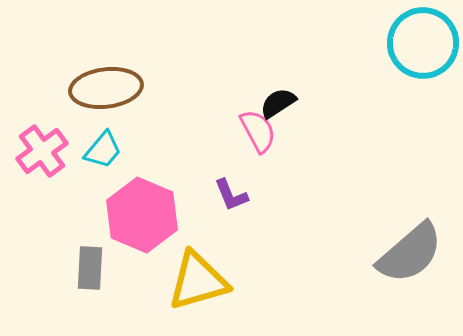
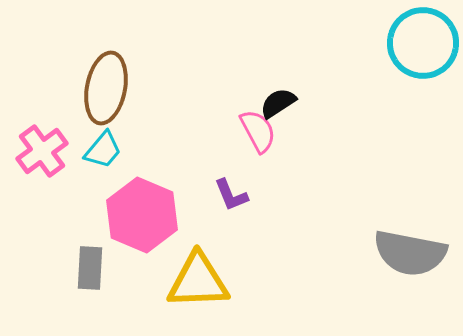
brown ellipse: rotated 72 degrees counterclockwise
gray semicircle: rotated 52 degrees clockwise
yellow triangle: rotated 14 degrees clockwise
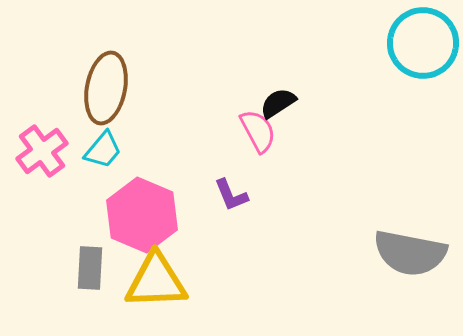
yellow triangle: moved 42 px left
